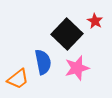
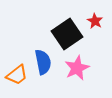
black square: rotated 12 degrees clockwise
pink star: rotated 10 degrees counterclockwise
orange trapezoid: moved 1 px left, 4 px up
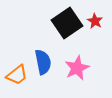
black square: moved 11 px up
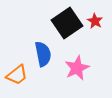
blue semicircle: moved 8 px up
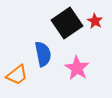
pink star: rotated 15 degrees counterclockwise
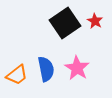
black square: moved 2 px left
blue semicircle: moved 3 px right, 15 px down
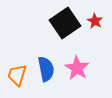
orange trapezoid: rotated 145 degrees clockwise
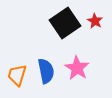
blue semicircle: moved 2 px down
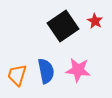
black square: moved 2 px left, 3 px down
pink star: moved 1 px right, 2 px down; rotated 25 degrees counterclockwise
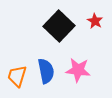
black square: moved 4 px left; rotated 12 degrees counterclockwise
orange trapezoid: moved 1 px down
